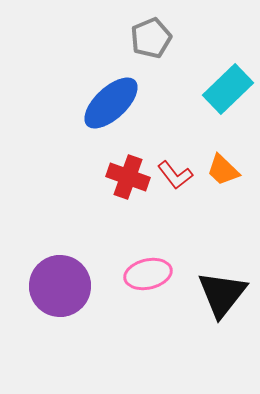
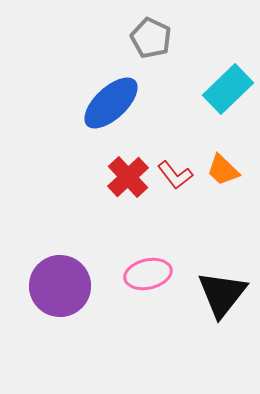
gray pentagon: rotated 24 degrees counterclockwise
red cross: rotated 27 degrees clockwise
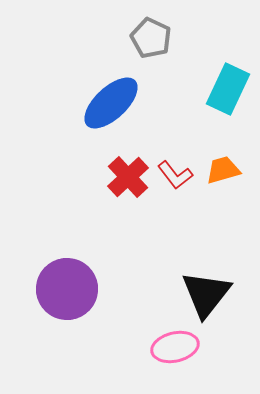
cyan rectangle: rotated 21 degrees counterclockwise
orange trapezoid: rotated 120 degrees clockwise
pink ellipse: moved 27 px right, 73 px down
purple circle: moved 7 px right, 3 px down
black triangle: moved 16 px left
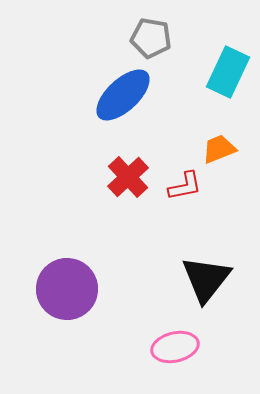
gray pentagon: rotated 15 degrees counterclockwise
cyan rectangle: moved 17 px up
blue ellipse: moved 12 px right, 8 px up
orange trapezoid: moved 4 px left, 21 px up; rotated 6 degrees counterclockwise
red L-shape: moved 10 px right, 11 px down; rotated 63 degrees counterclockwise
black triangle: moved 15 px up
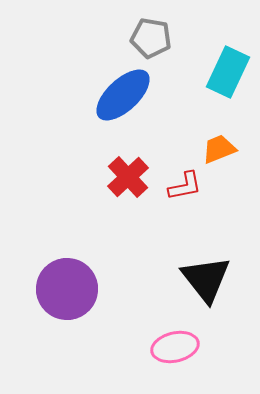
black triangle: rotated 16 degrees counterclockwise
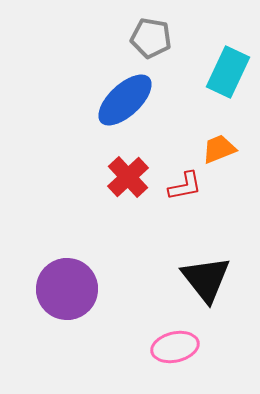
blue ellipse: moved 2 px right, 5 px down
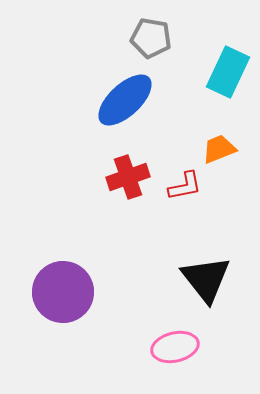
red cross: rotated 24 degrees clockwise
purple circle: moved 4 px left, 3 px down
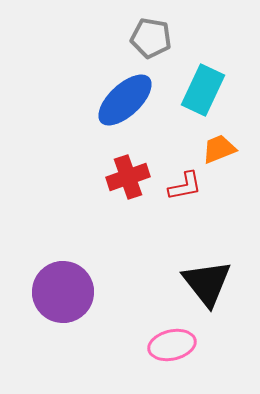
cyan rectangle: moved 25 px left, 18 px down
black triangle: moved 1 px right, 4 px down
pink ellipse: moved 3 px left, 2 px up
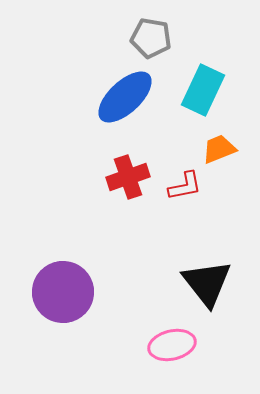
blue ellipse: moved 3 px up
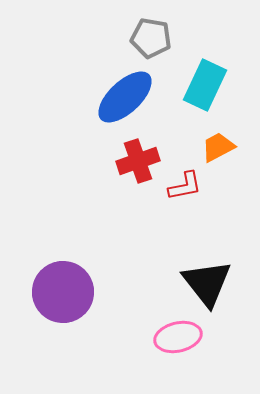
cyan rectangle: moved 2 px right, 5 px up
orange trapezoid: moved 1 px left, 2 px up; rotated 6 degrees counterclockwise
red cross: moved 10 px right, 16 px up
pink ellipse: moved 6 px right, 8 px up
